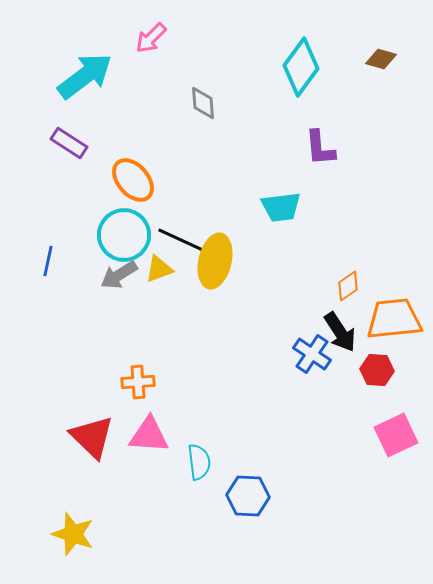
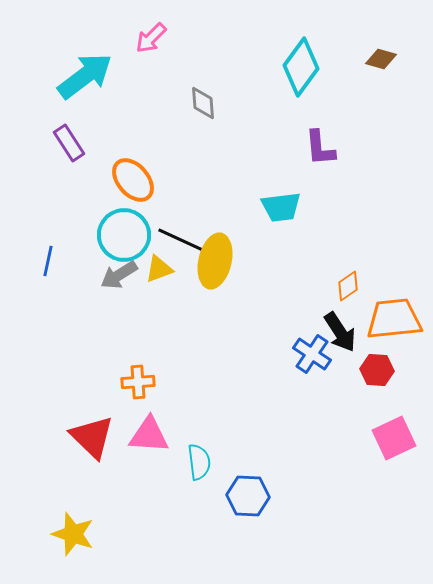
purple rectangle: rotated 24 degrees clockwise
pink square: moved 2 px left, 3 px down
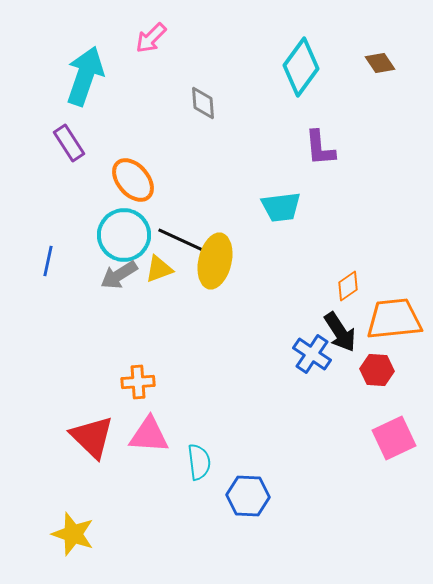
brown diamond: moved 1 px left, 4 px down; rotated 40 degrees clockwise
cyan arrow: rotated 34 degrees counterclockwise
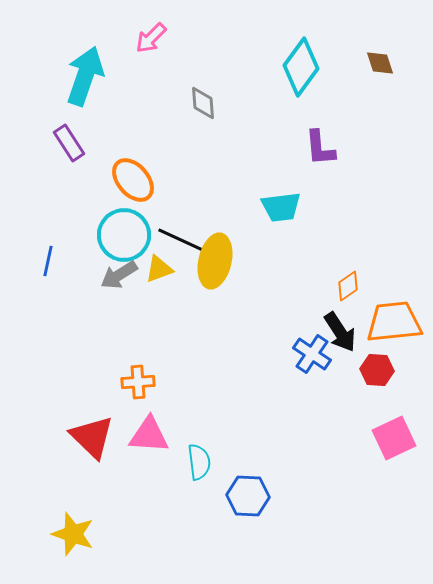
brown diamond: rotated 16 degrees clockwise
orange trapezoid: moved 3 px down
